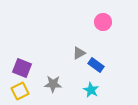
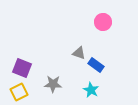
gray triangle: rotated 48 degrees clockwise
yellow square: moved 1 px left, 1 px down
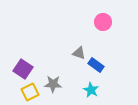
purple square: moved 1 px right, 1 px down; rotated 12 degrees clockwise
yellow square: moved 11 px right
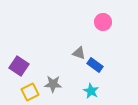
blue rectangle: moved 1 px left
purple square: moved 4 px left, 3 px up
cyan star: moved 1 px down
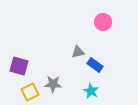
gray triangle: moved 1 px left, 1 px up; rotated 32 degrees counterclockwise
purple square: rotated 18 degrees counterclockwise
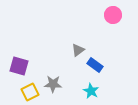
pink circle: moved 10 px right, 7 px up
gray triangle: moved 2 px up; rotated 24 degrees counterclockwise
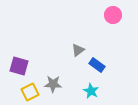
blue rectangle: moved 2 px right
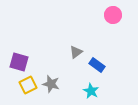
gray triangle: moved 2 px left, 2 px down
purple square: moved 4 px up
gray star: moved 2 px left; rotated 12 degrees clockwise
yellow square: moved 2 px left, 7 px up
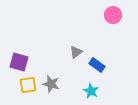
yellow square: rotated 18 degrees clockwise
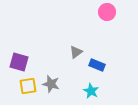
pink circle: moved 6 px left, 3 px up
blue rectangle: rotated 14 degrees counterclockwise
yellow square: moved 1 px down
